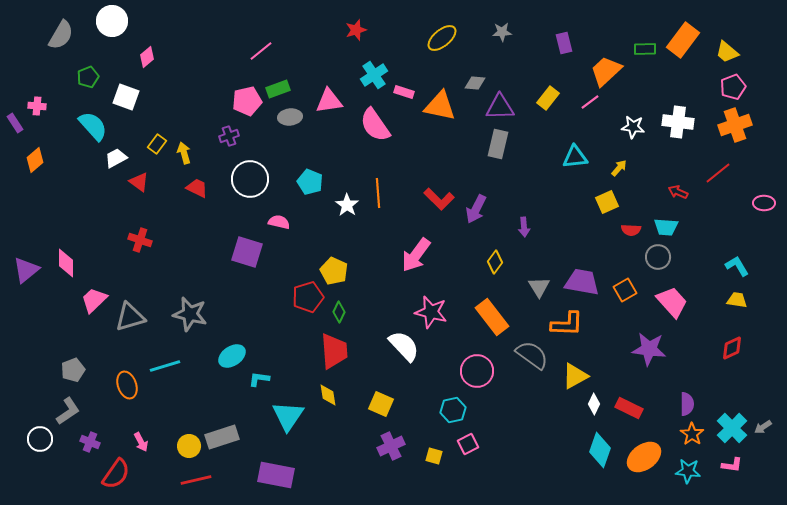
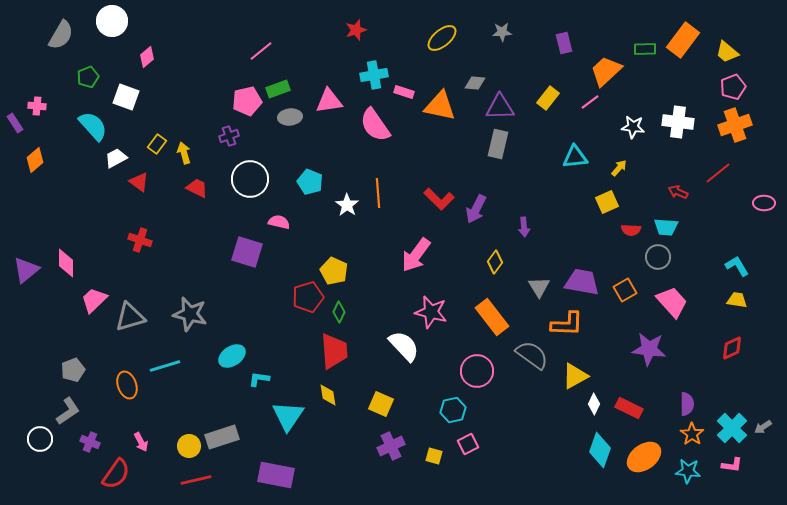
cyan cross at (374, 75): rotated 24 degrees clockwise
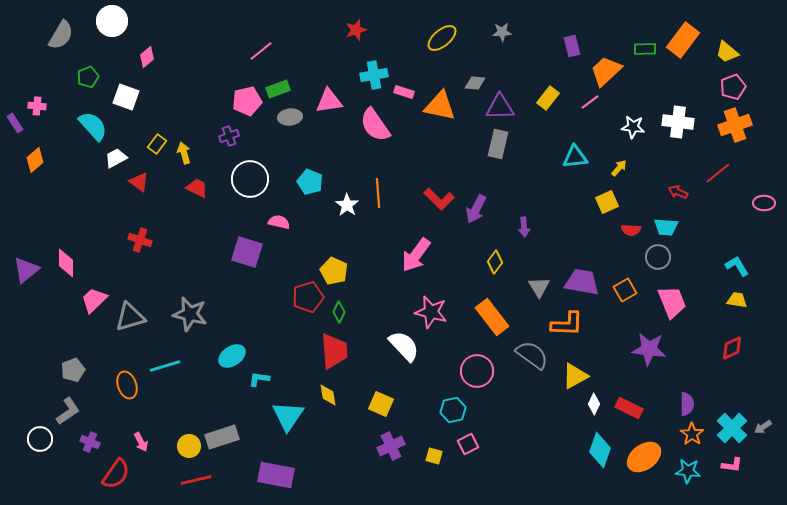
purple rectangle at (564, 43): moved 8 px right, 3 px down
pink trapezoid at (672, 302): rotated 20 degrees clockwise
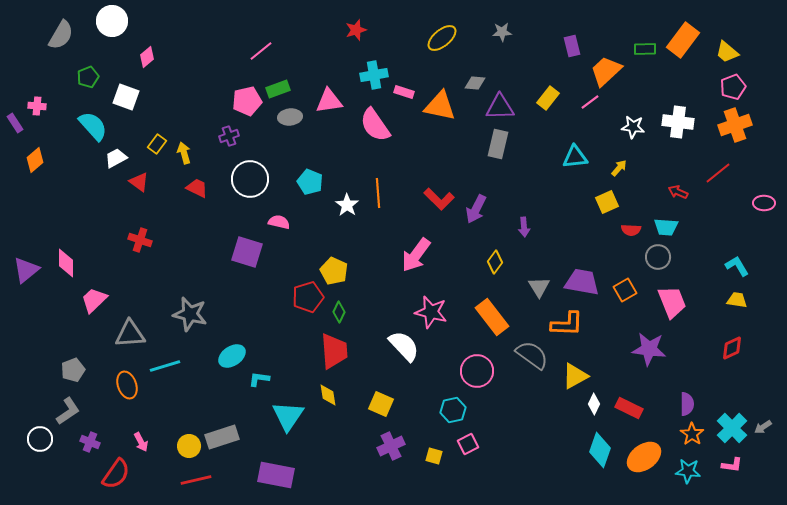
gray triangle at (130, 317): moved 17 px down; rotated 12 degrees clockwise
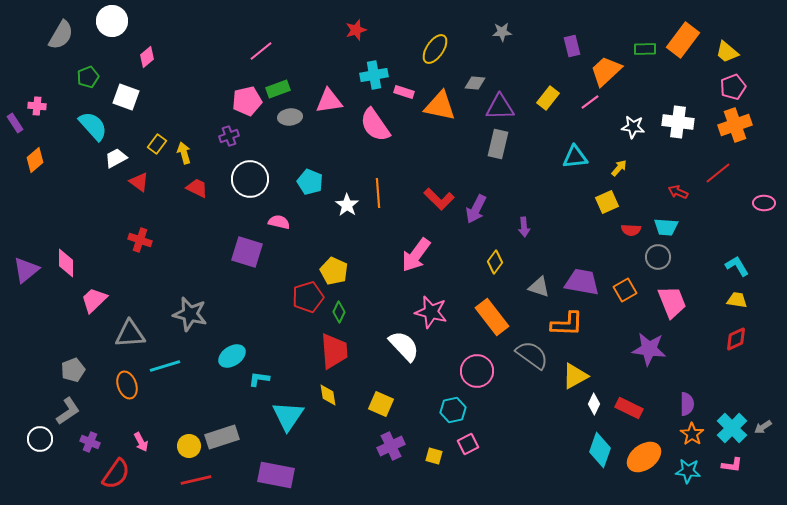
yellow ellipse at (442, 38): moved 7 px left, 11 px down; rotated 16 degrees counterclockwise
gray triangle at (539, 287): rotated 40 degrees counterclockwise
red diamond at (732, 348): moved 4 px right, 9 px up
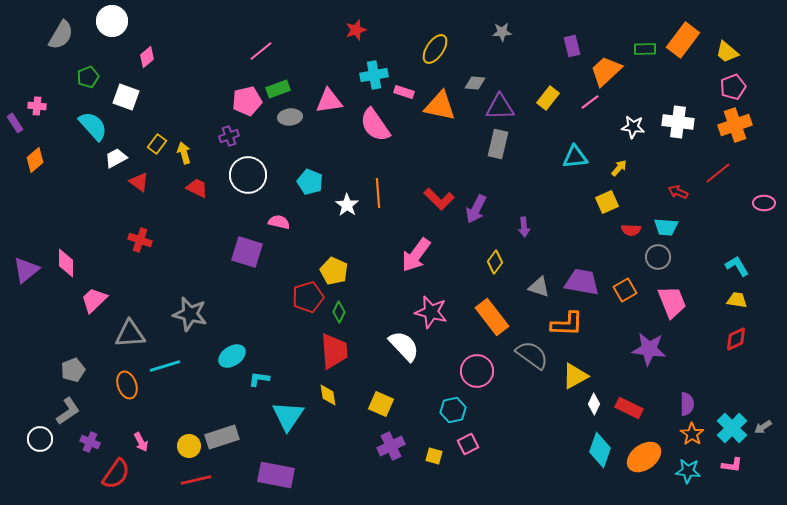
white circle at (250, 179): moved 2 px left, 4 px up
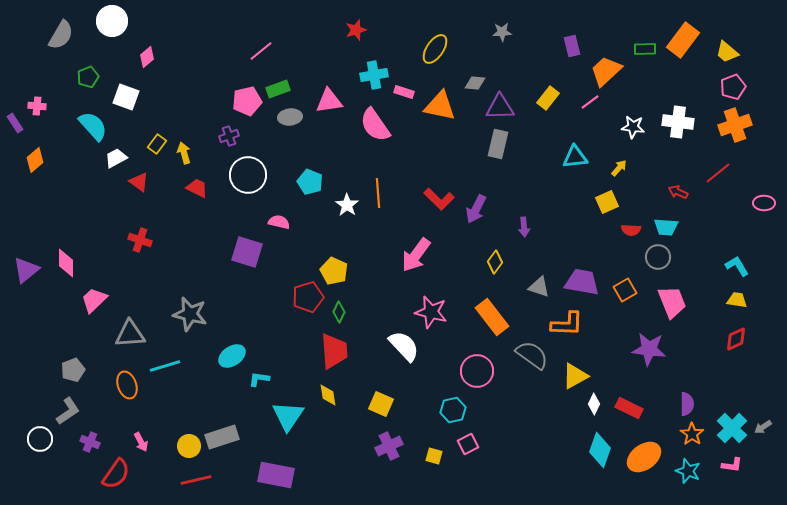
purple cross at (391, 446): moved 2 px left
cyan star at (688, 471): rotated 15 degrees clockwise
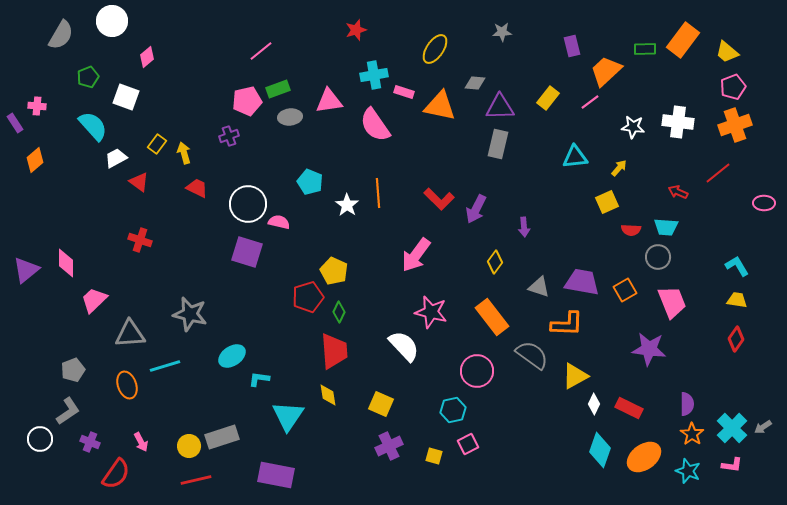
white circle at (248, 175): moved 29 px down
red diamond at (736, 339): rotated 30 degrees counterclockwise
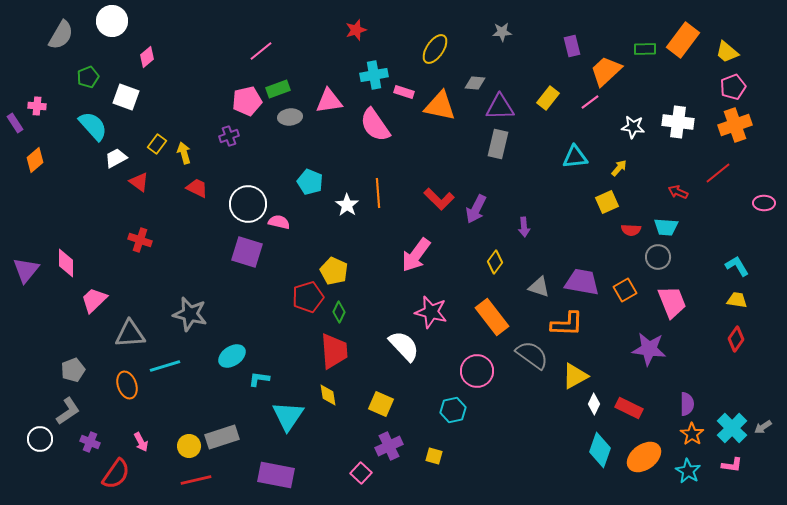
purple triangle at (26, 270): rotated 12 degrees counterclockwise
pink square at (468, 444): moved 107 px left, 29 px down; rotated 20 degrees counterclockwise
cyan star at (688, 471): rotated 10 degrees clockwise
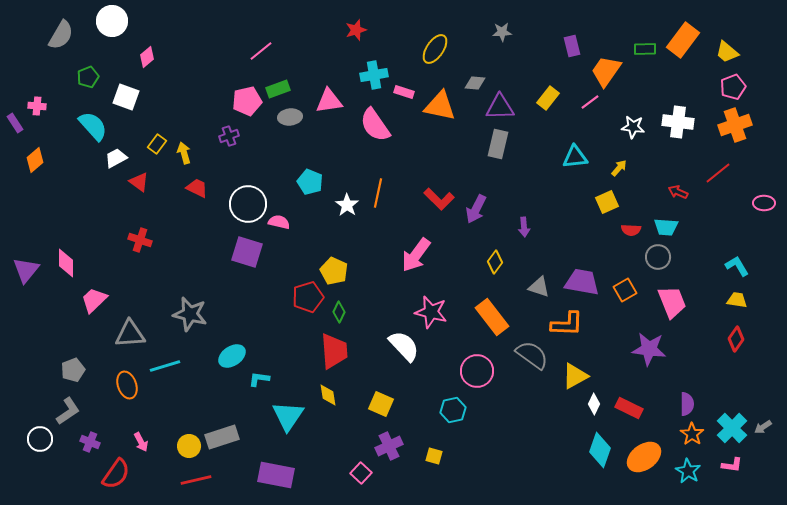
orange trapezoid at (606, 71): rotated 12 degrees counterclockwise
orange line at (378, 193): rotated 16 degrees clockwise
